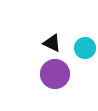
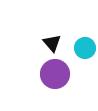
black triangle: rotated 24 degrees clockwise
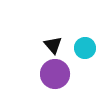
black triangle: moved 1 px right, 2 px down
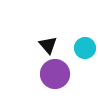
black triangle: moved 5 px left
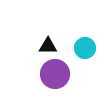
black triangle: moved 1 px down; rotated 48 degrees counterclockwise
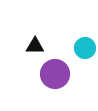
black triangle: moved 13 px left
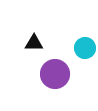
black triangle: moved 1 px left, 3 px up
